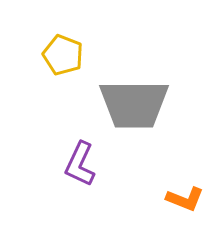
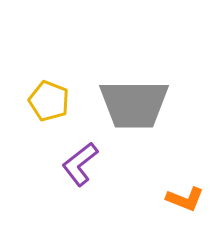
yellow pentagon: moved 14 px left, 46 px down
purple L-shape: rotated 27 degrees clockwise
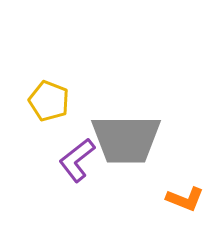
gray trapezoid: moved 8 px left, 35 px down
purple L-shape: moved 3 px left, 4 px up
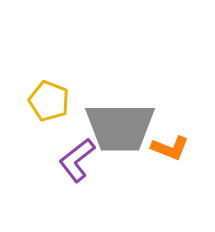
gray trapezoid: moved 6 px left, 12 px up
orange L-shape: moved 15 px left, 51 px up
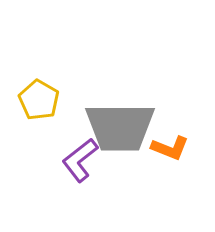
yellow pentagon: moved 10 px left, 1 px up; rotated 9 degrees clockwise
purple L-shape: moved 3 px right
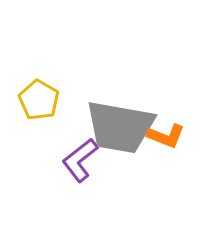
gray trapezoid: rotated 10 degrees clockwise
orange L-shape: moved 4 px left, 12 px up
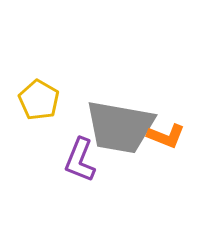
purple L-shape: rotated 30 degrees counterclockwise
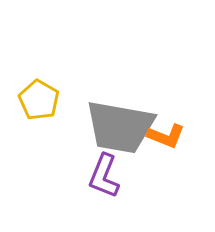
purple L-shape: moved 24 px right, 16 px down
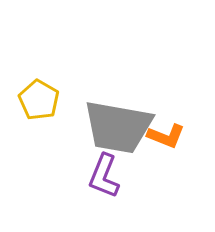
gray trapezoid: moved 2 px left
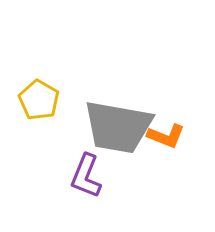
purple L-shape: moved 18 px left
